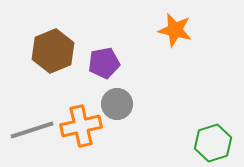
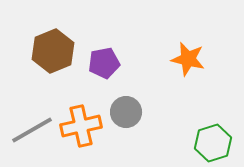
orange star: moved 13 px right, 29 px down
gray circle: moved 9 px right, 8 px down
gray line: rotated 12 degrees counterclockwise
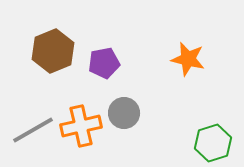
gray circle: moved 2 px left, 1 px down
gray line: moved 1 px right
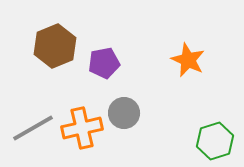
brown hexagon: moved 2 px right, 5 px up
orange star: moved 1 px down; rotated 12 degrees clockwise
orange cross: moved 1 px right, 2 px down
gray line: moved 2 px up
green hexagon: moved 2 px right, 2 px up
